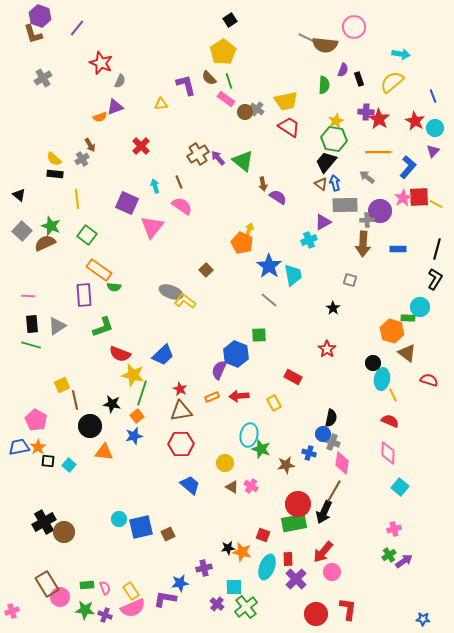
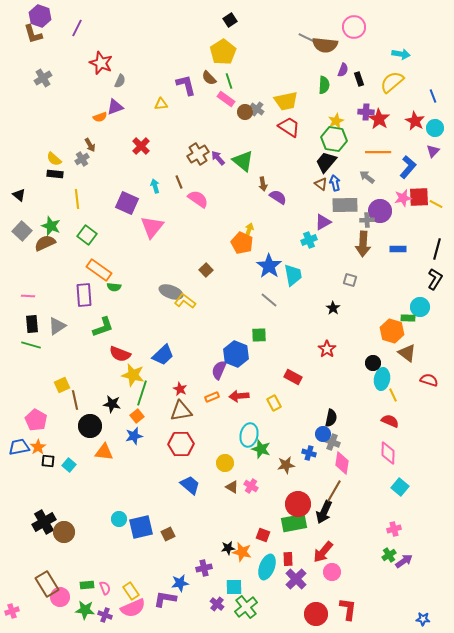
purple line at (77, 28): rotated 12 degrees counterclockwise
pink star at (403, 198): rotated 18 degrees clockwise
pink semicircle at (182, 206): moved 16 px right, 7 px up
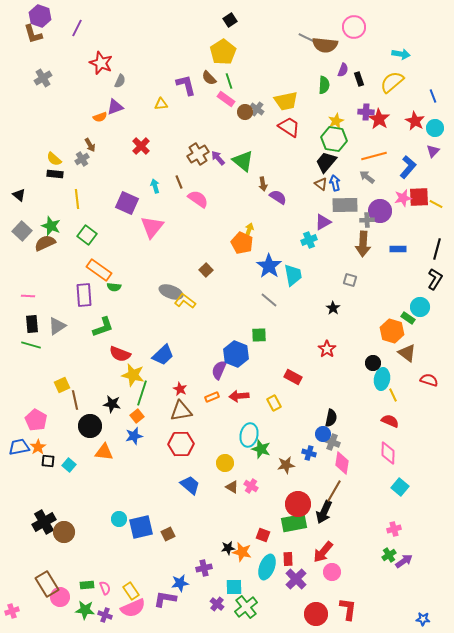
orange line at (378, 152): moved 4 px left, 4 px down; rotated 15 degrees counterclockwise
green rectangle at (408, 318): rotated 32 degrees clockwise
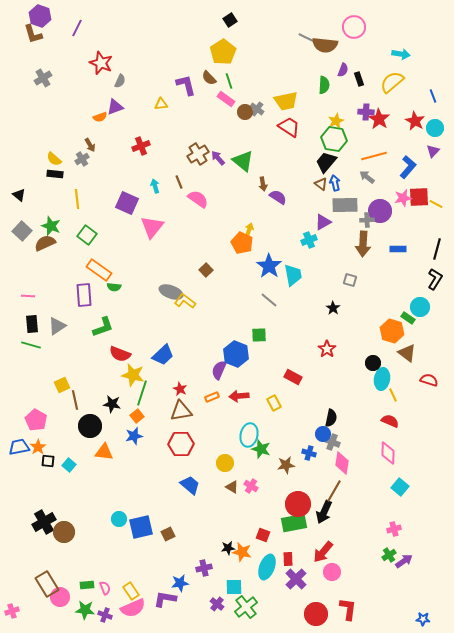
red cross at (141, 146): rotated 24 degrees clockwise
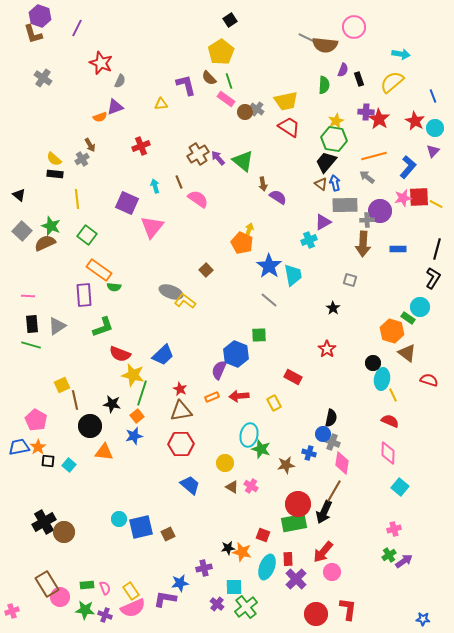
yellow pentagon at (223, 52): moved 2 px left
gray cross at (43, 78): rotated 24 degrees counterclockwise
black L-shape at (435, 279): moved 2 px left, 1 px up
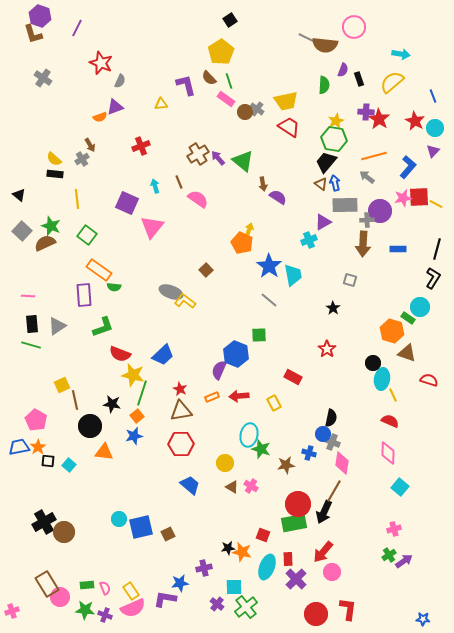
brown triangle at (407, 353): rotated 18 degrees counterclockwise
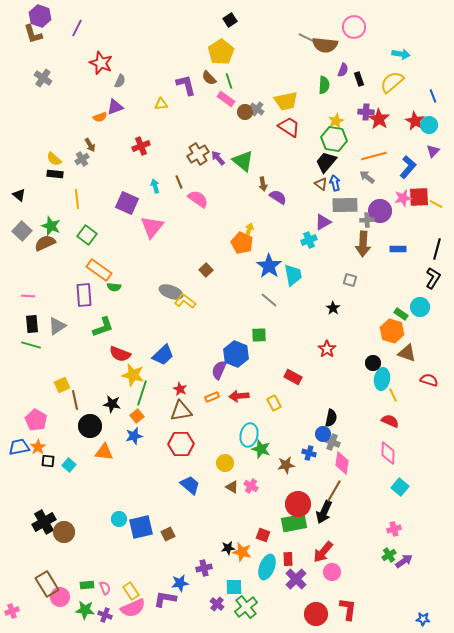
cyan circle at (435, 128): moved 6 px left, 3 px up
green rectangle at (408, 318): moved 7 px left, 4 px up
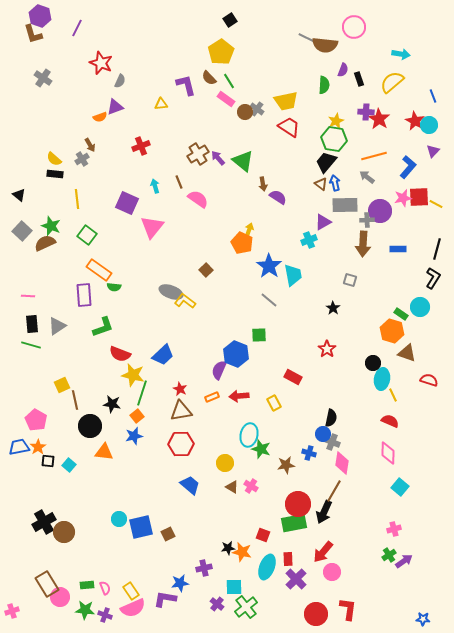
green line at (229, 81): rotated 14 degrees counterclockwise
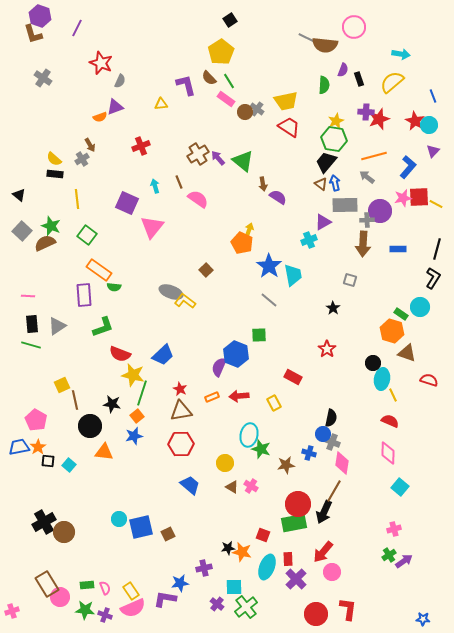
red star at (379, 119): rotated 20 degrees clockwise
purple semicircle at (219, 370): moved 3 px up
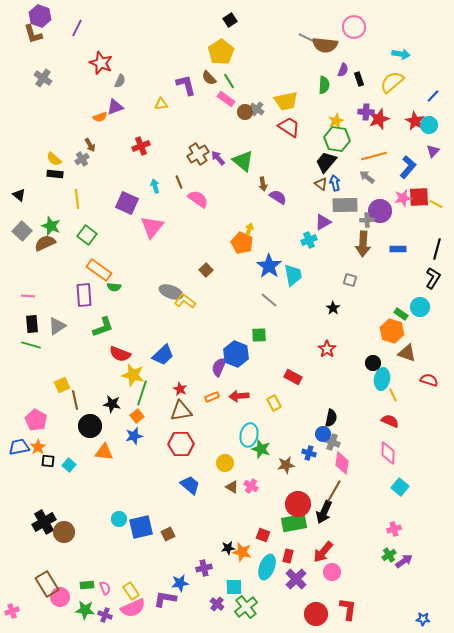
blue line at (433, 96): rotated 64 degrees clockwise
green hexagon at (334, 139): moved 3 px right
red rectangle at (288, 559): moved 3 px up; rotated 16 degrees clockwise
